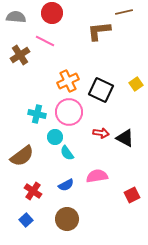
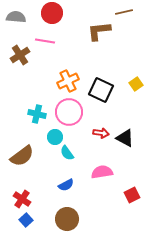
pink line: rotated 18 degrees counterclockwise
pink semicircle: moved 5 px right, 4 px up
red cross: moved 11 px left, 8 px down
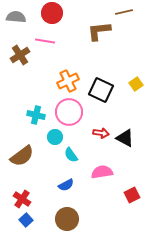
cyan cross: moved 1 px left, 1 px down
cyan semicircle: moved 4 px right, 2 px down
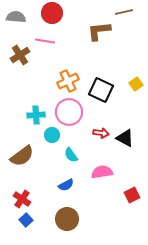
cyan cross: rotated 18 degrees counterclockwise
cyan circle: moved 3 px left, 2 px up
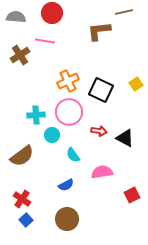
red arrow: moved 2 px left, 2 px up
cyan semicircle: moved 2 px right
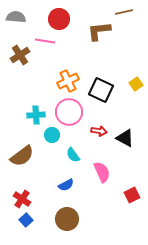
red circle: moved 7 px right, 6 px down
pink semicircle: rotated 75 degrees clockwise
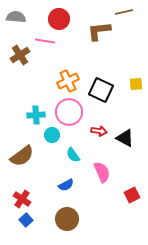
yellow square: rotated 32 degrees clockwise
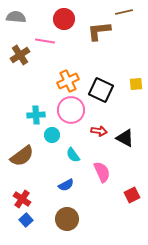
red circle: moved 5 px right
pink circle: moved 2 px right, 2 px up
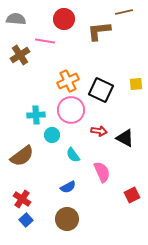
gray semicircle: moved 2 px down
blue semicircle: moved 2 px right, 2 px down
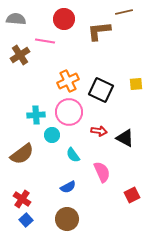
pink circle: moved 2 px left, 2 px down
brown semicircle: moved 2 px up
